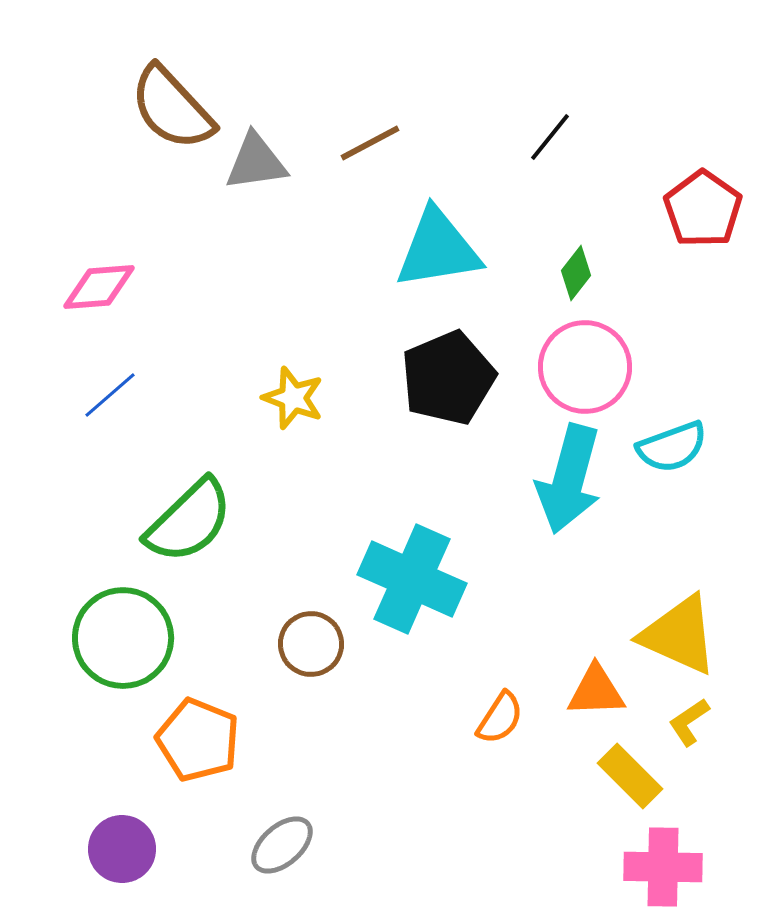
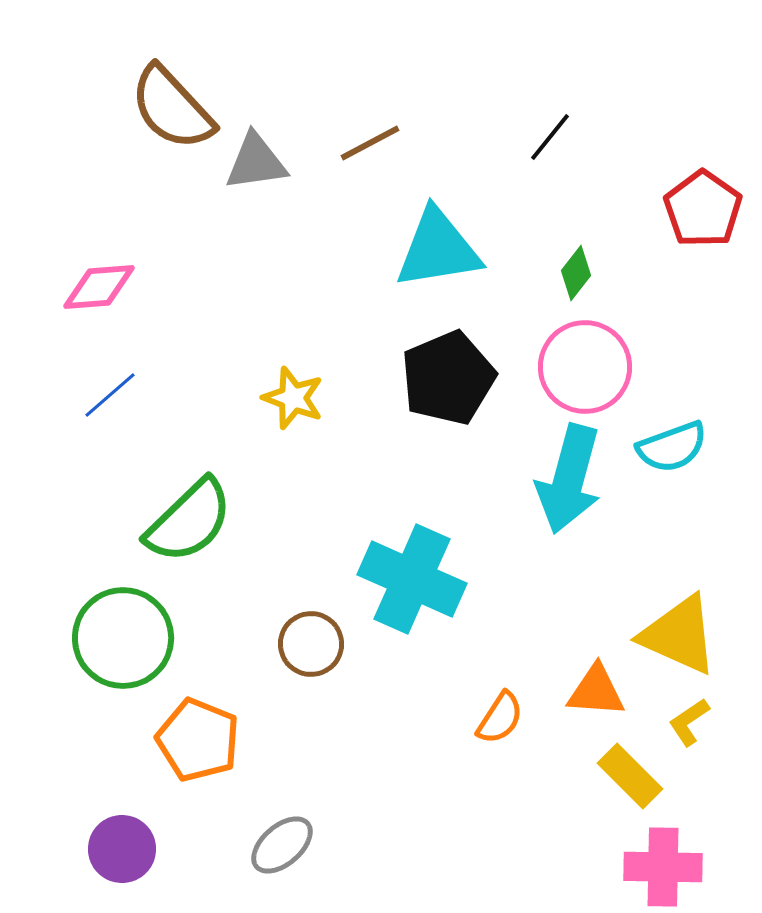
orange triangle: rotated 6 degrees clockwise
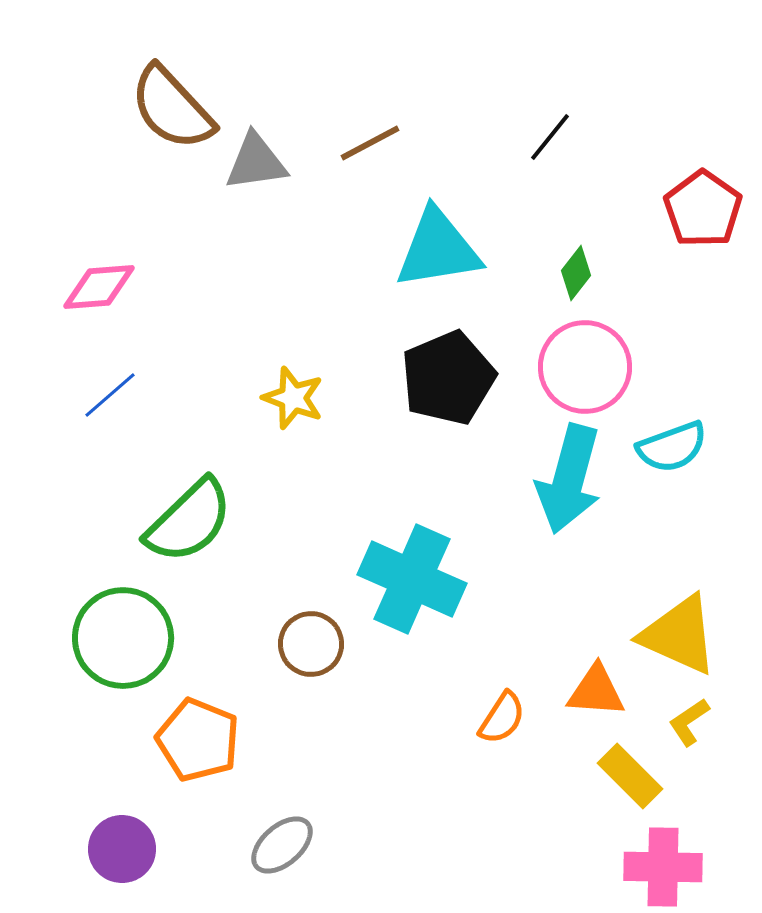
orange semicircle: moved 2 px right
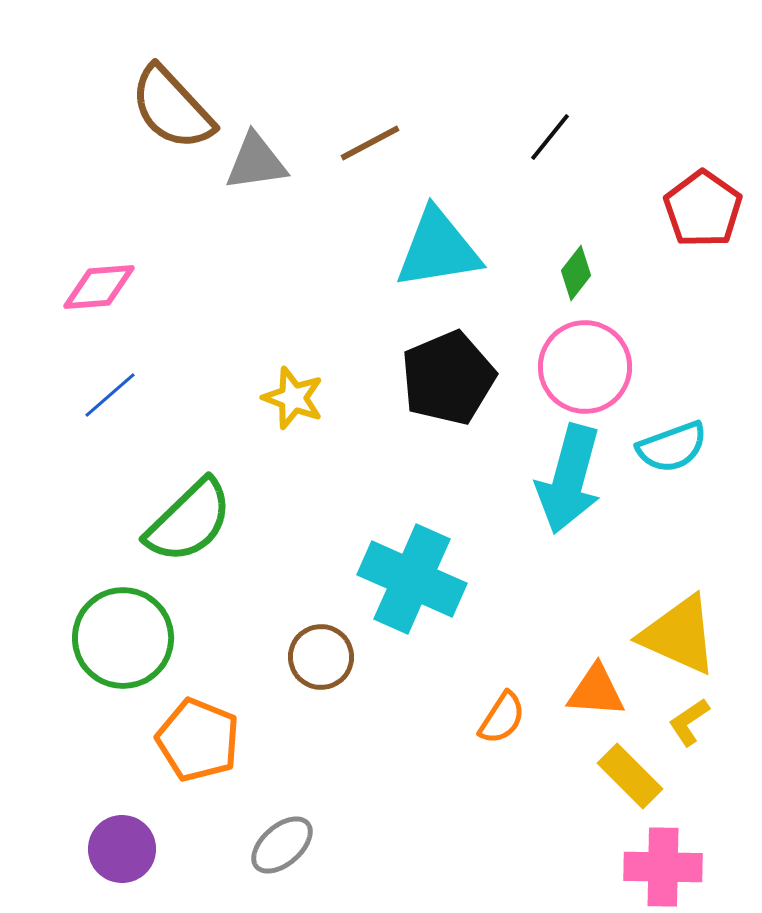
brown circle: moved 10 px right, 13 px down
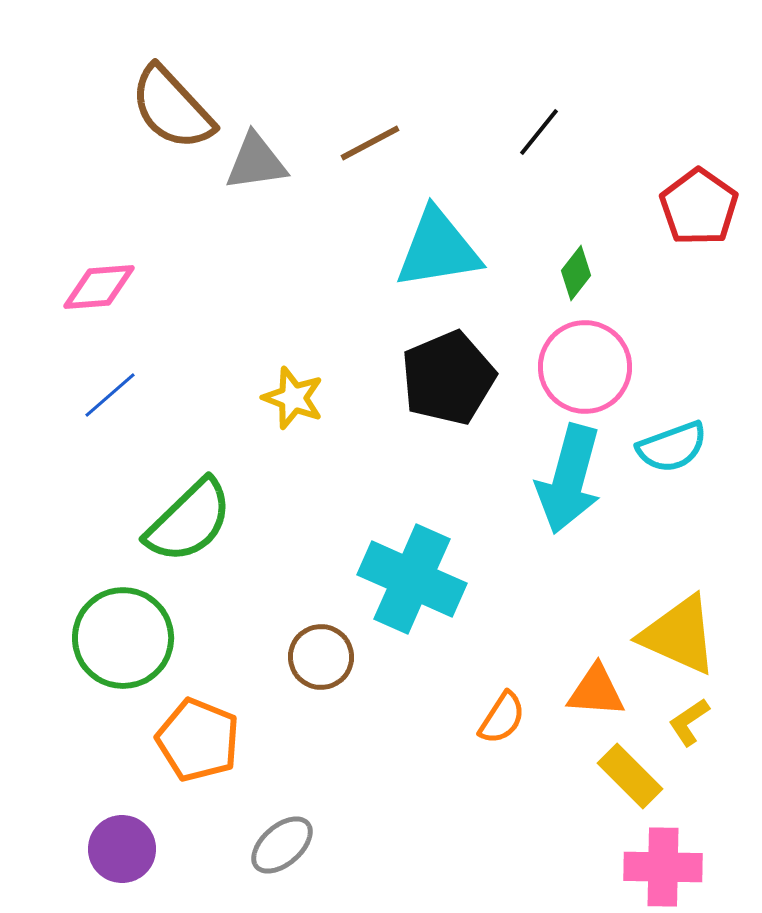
black line: moved 11 px left, 5 px up
red pentagon: moved 4 px left, 2 px up
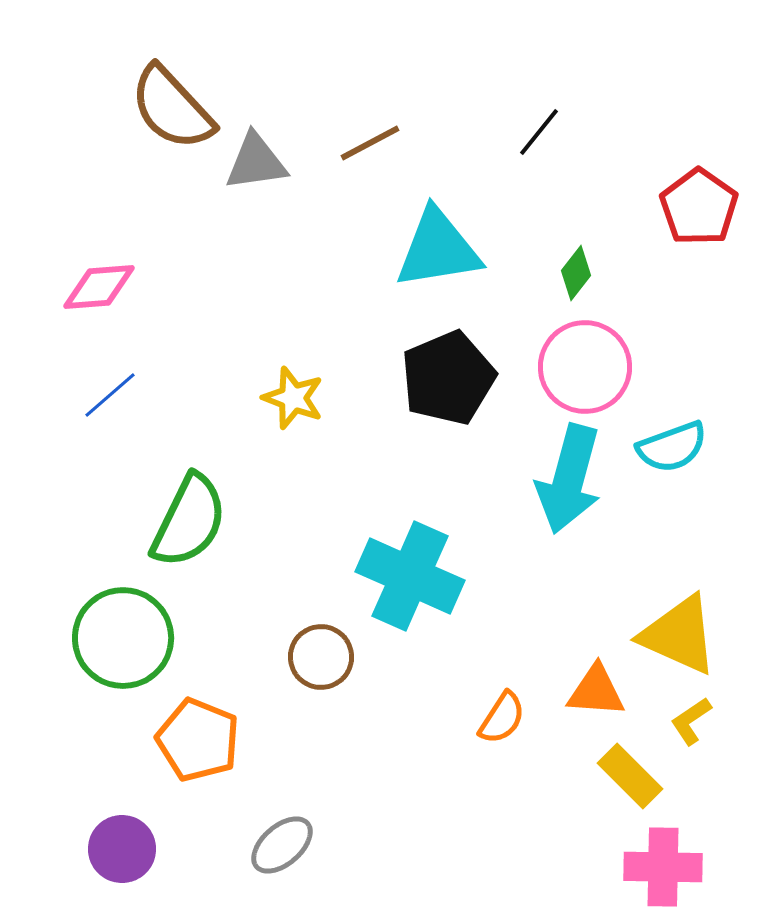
green semicircle: rotated 20 degrees counterclockwise
cyan cross: moved 2 px left, 3 px up
yellow L-shape: moved 2 px right, 1 px up
